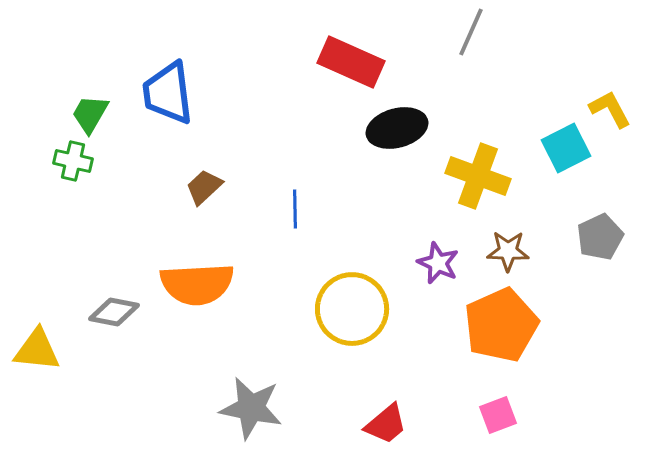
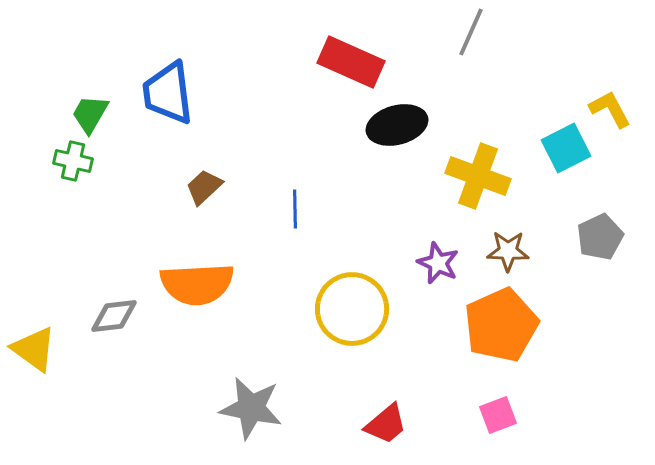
black ellipse: moved 3 px up
gray diamond: moved 4 px down; rotated 18 degrees counterclockwise
yellow triangle: moved 3 px left, 1 px up; rotated 30 degrees clockwise
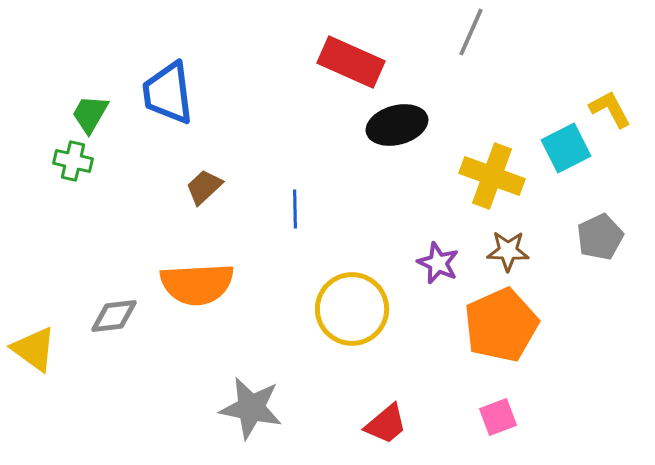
yellow cross: moved 14 px right
pink square: moved 2 px down
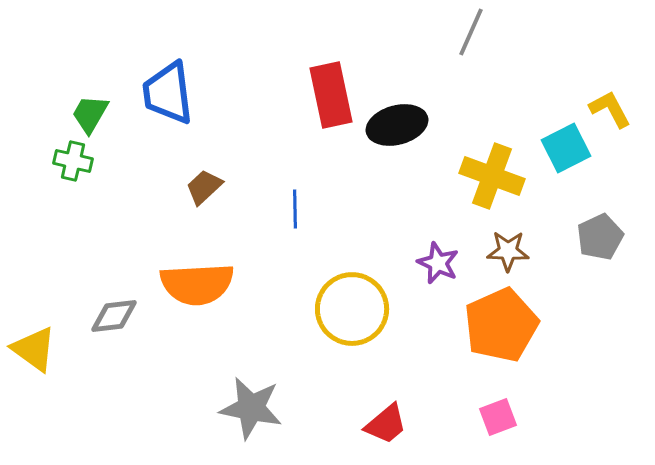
red rectangle: moved 20 px left, 33 px down; rotated 54 degrees clockwise
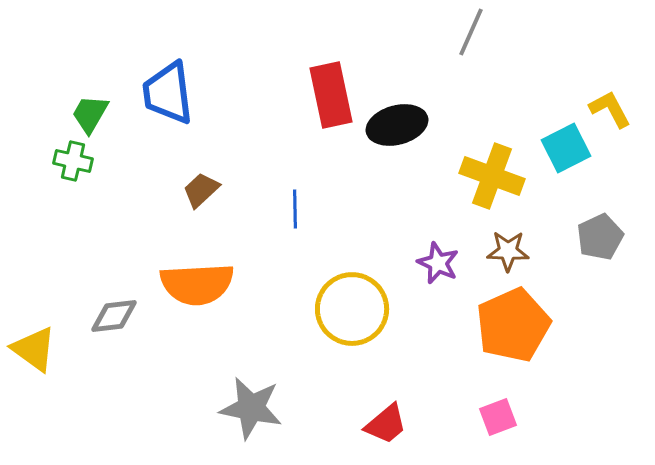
brown trapezoid: moved 3 px left, 3 px down
orange pentagon: moved 12 px right
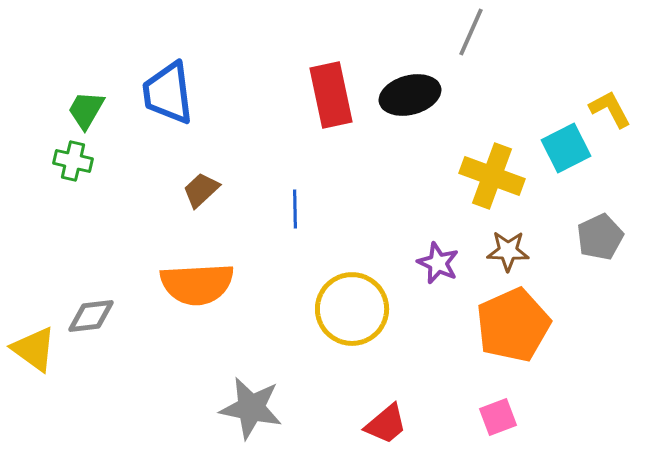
green trapezoid: moved 4 px left, 4 px up
black ellipse: moved 13 px right, 30 px up
gray diamond: moved 23 px left
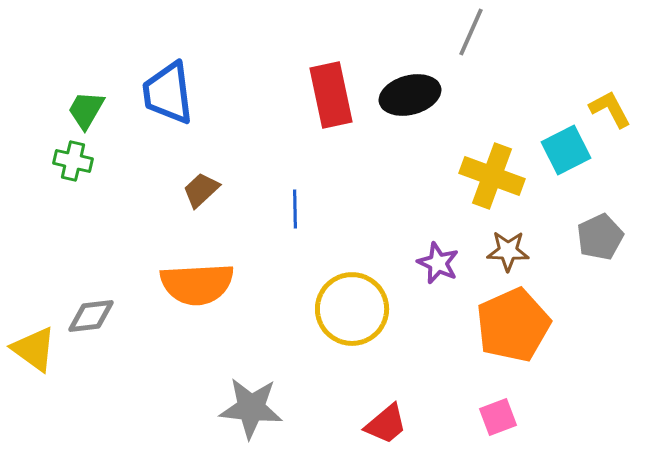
cyan square: moved 2 px down
gray star: rotated 6 degrees counterclockwise
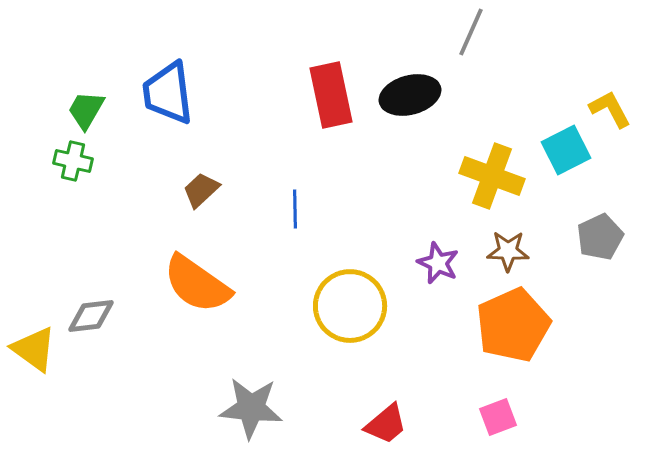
orange semicircle: rotated 38 degrees clockwise
yellow circle: moved 2 px left, 3 px up
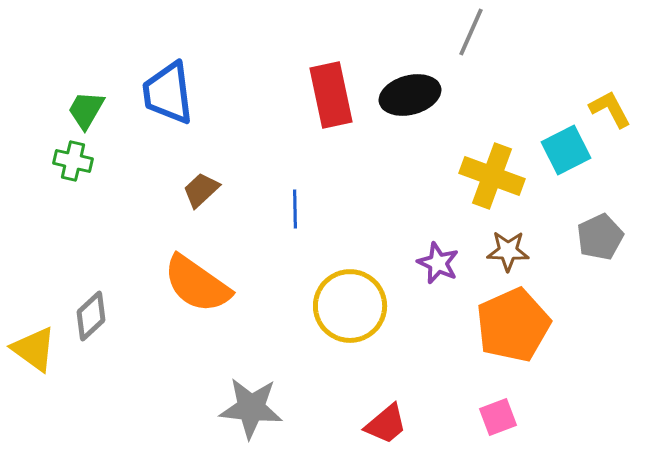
gray diamond: rotated 36 degrees counterclockwise
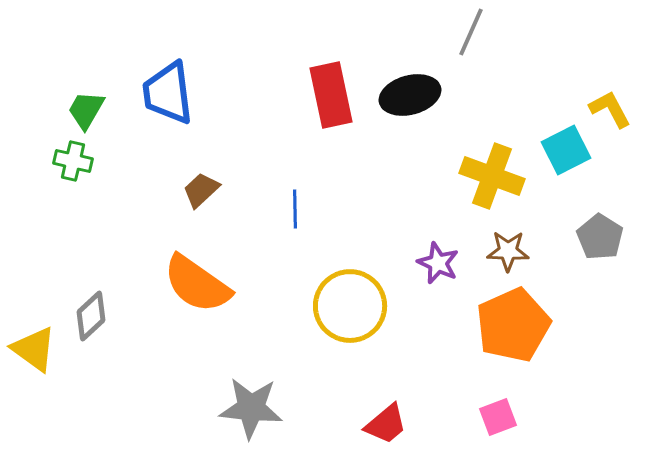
gray pentagon: rotated 15 degrees counterclockwise
